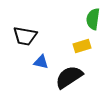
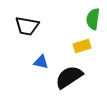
black trapezoid: moved 2 px right, 10 px up
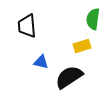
black trapezoid: rotated 75 degrees clockwise
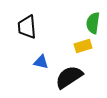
green semicircle: moved 4 px down
black trapezoid: moved 1 px down
yellow rectangle: moved 1 px right
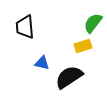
green semicircle: rotated 30 degrees clockwise
black trapezoid: moved 2 px left
blue triangle: moved 1 px right, 1 px down
